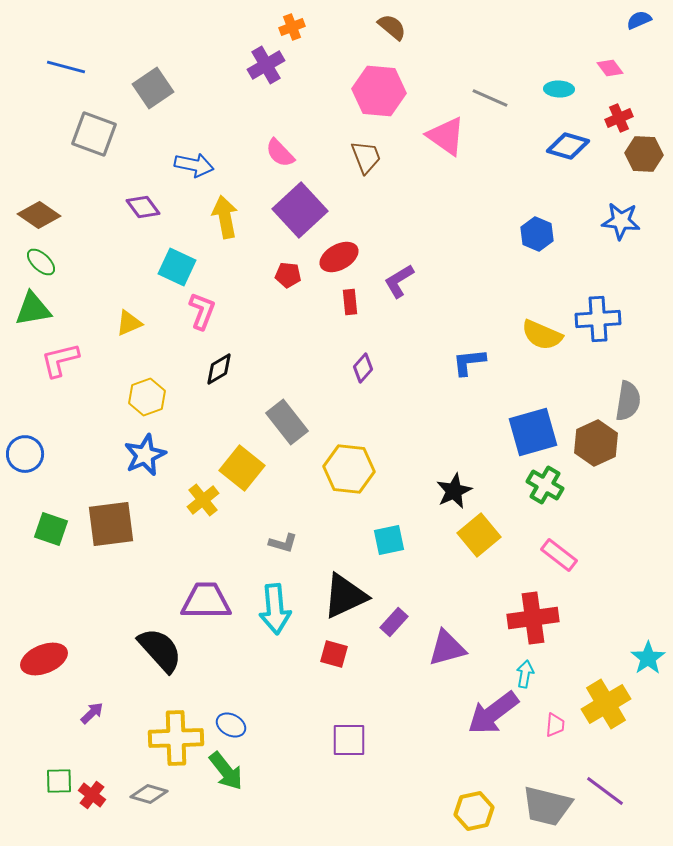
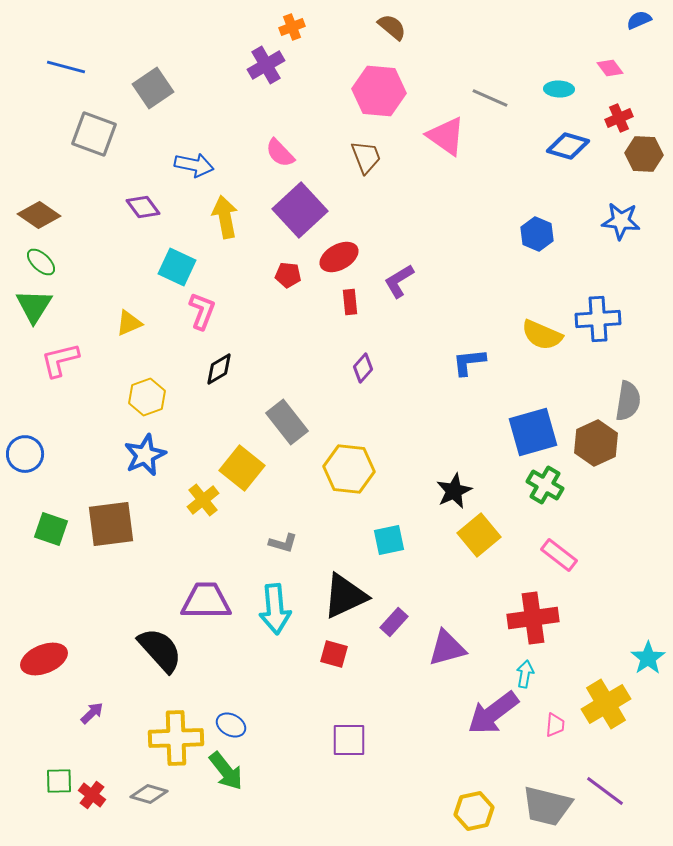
green triangle at (33, 309): moved 1 px right, 3 px up; rotated 48 degrees counterclockwise
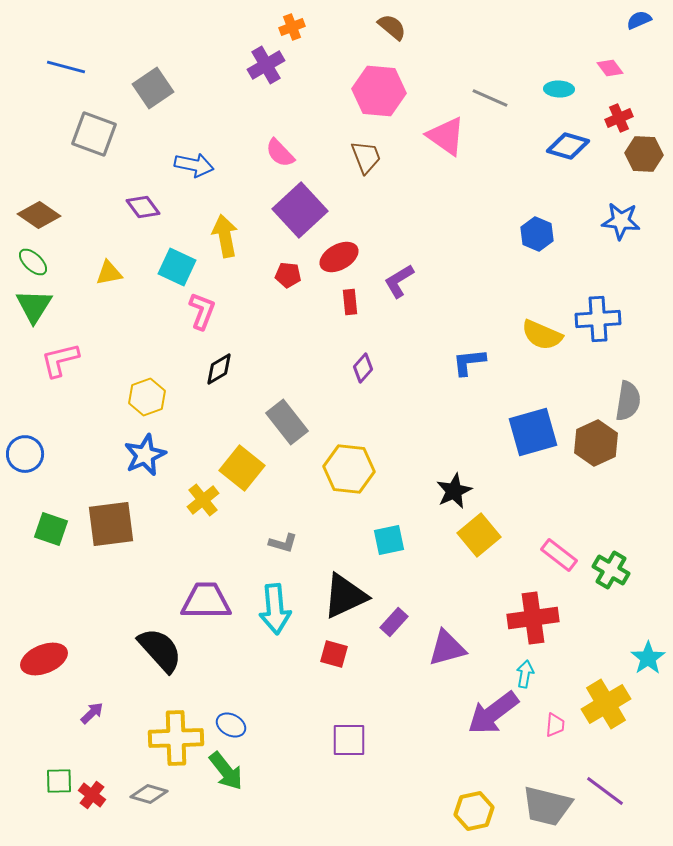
yellow arrow at (225, 217): moved 19 px down
green ellipse at (41, 262): moved 8 px left
yellow triangle at (129, 323): moved 20 px left, 50 px up; rotated 12 degrees clockwise
green cross at (545, 485): moved 66 px right, 85 px down
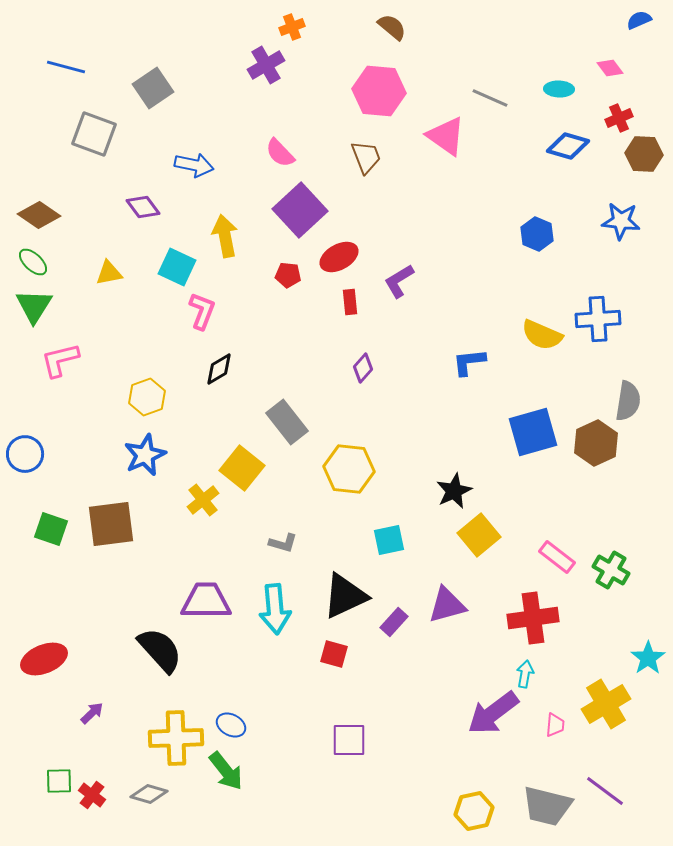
pink rectangle at (559, 555): moved 2 px left, 2 px down
purple triangle at (447, 648): moved 43 px up
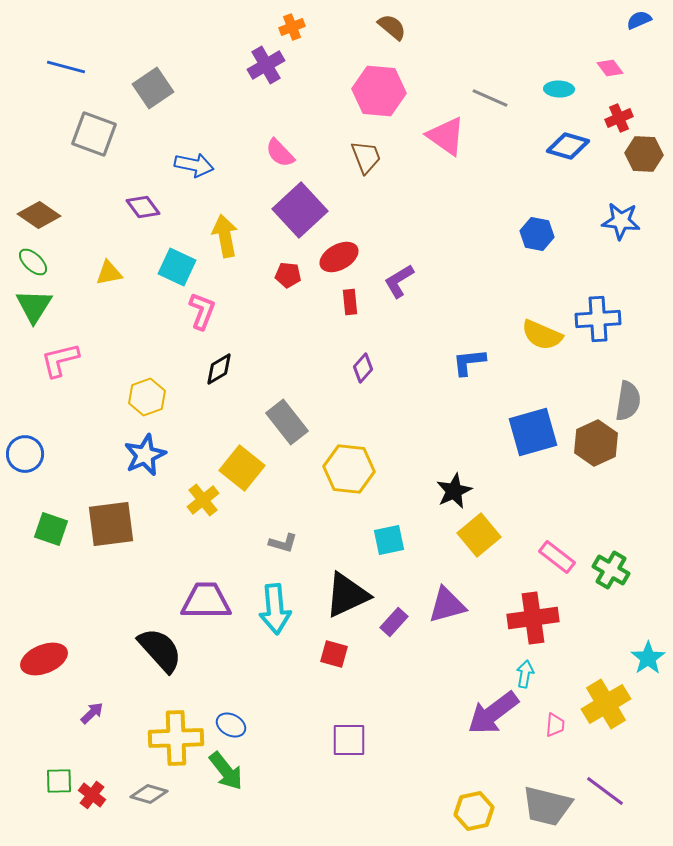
blue hexagon at (537, 234): rotated 12 degrees counterclockwise
black triangle at (345, 596): moved 2 px right, 1 px up
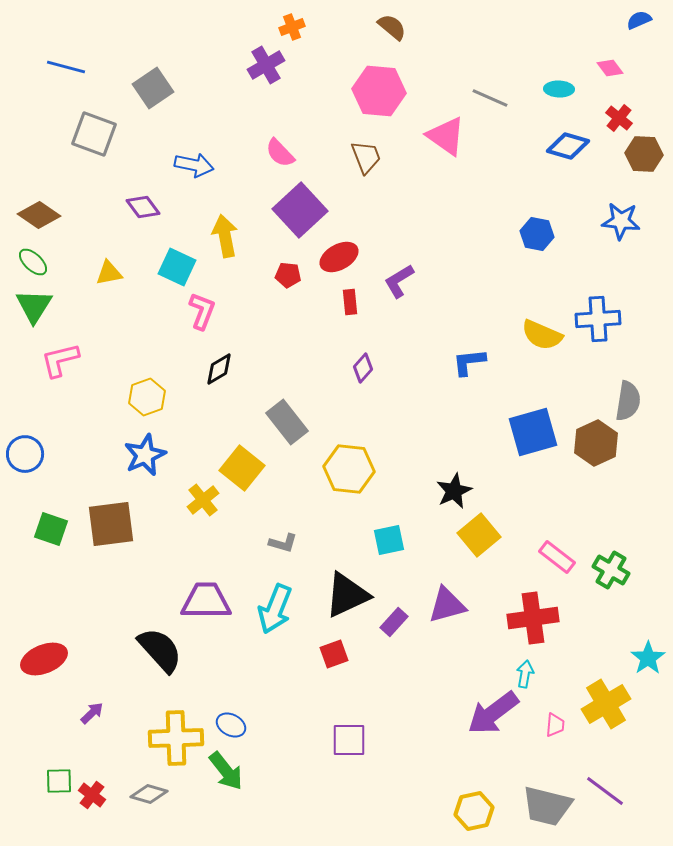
red cross at (619, 118): rotated 28 degrees counterclockwise
cyan arrow at (275, 609): rotated 27 degrees clockwise
red square at (334, 654): rotated 36 degrees counterclockwise
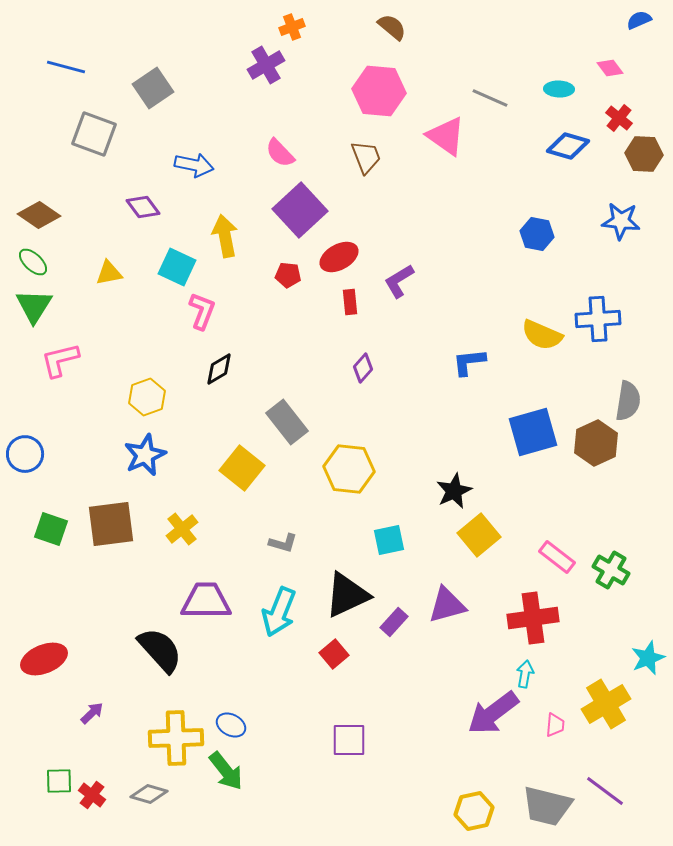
yellow cross at (203, 500): moved 21 px left, 29 px down
cyan arrow at (275, 609): moved 4 px right, 3 px down
red square at (334, 654): rotated 20 degrees counterclockwise
cyan star at (648, 658): rotated 12 degrees clockwise
